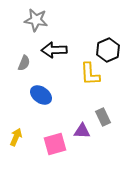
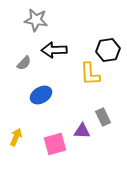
black hexagon: rotated 15 degrees clockwise
gray semicircle: rotated 21 degrees clockwise
blue ellipse: rotated 65 degrees counterclockwise
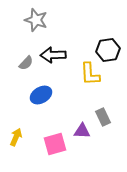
gray star: rotated 10 degrees clockwise
black arrow: moved 1 px left, 5 px down
gray semicircle: moved 2 px right
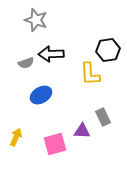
black arrow: moved 2 px left, 1 px up
gray semicircle: rotated 28 degrees clockwise
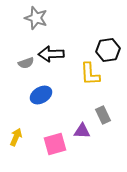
gray star: moved 2 px up
gray rectangle: moved 2 px up
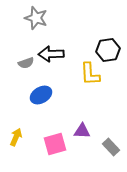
gray rectangle: moved 8 px right, 32 px down; rotated 18 degrees counterclockwise
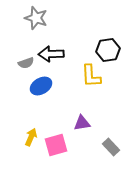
yellow L-shape: moved 1 px right, 2 px down
blue ellipse: moved 9 px up
purple triangle: moved 8 px up; rotated 12 degrees counterclockwise
yellow arrow: moved 15 px right
pink square: moved 1 px right, 1 px down
